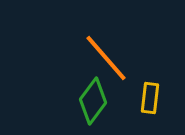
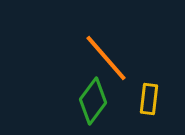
yellow rectangle: moved 1 px left, 1 px down
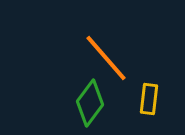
green diamond: moved 3 px left, 2 px down
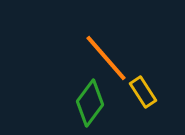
yellow rectangle: moved 6 px left, 7 px up; rotated 40 degrees counterclockwise
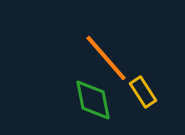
green diamond: moved 3 px right, 3 px up; rotated 48 degrees counterclockwise
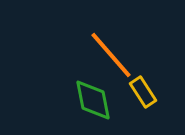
orange line: moved 5 px right, 3 px up
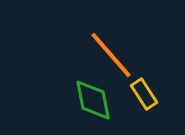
yellow rectangle: moved 1 px right, 2 px down
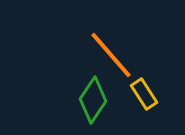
green diamond: rotated 45 degrees clockwise
